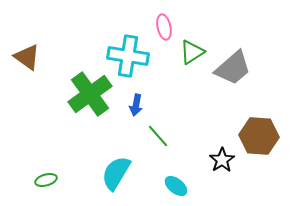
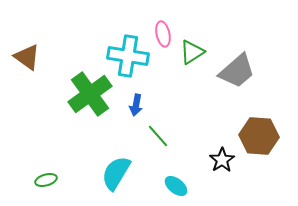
pink ellipse: moved 1 px left, 7 px down
gray trapezoid: moved 4 px right, 3 px down
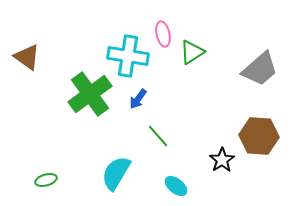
gray trapezoid: moved 23 px right, 2 px up
blue arrow: moved 2 px right, 6 px up; rotated 25 degrees clockwise
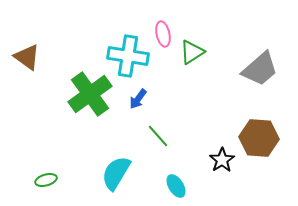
brown hexagon: moved 2 px down
cyan ellipse: rotated 20 degrees clockwise
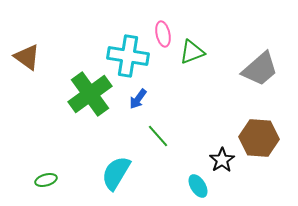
green triangle: rotated 12 degrees clockwise
cyan ellipse: moved 22 px right
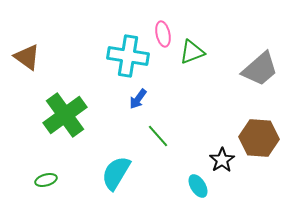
green cross: moved 25 px left, 21 px down
